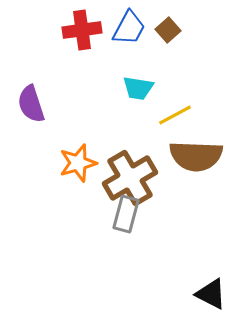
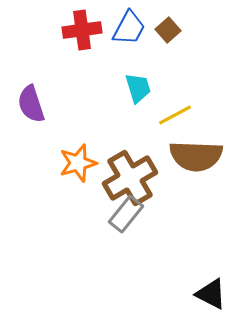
cyan trapezoid: rotated 116 degrees counterclockwise
gray rectangle: rotated 24 degrees clockwise
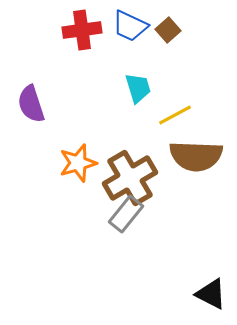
blue trapezoid: moved 1 px right, 2 px up; rotated 87 degrees clockwise
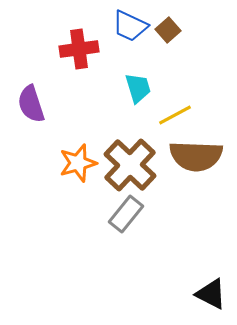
red cross: moved 3 px left, 19 px down
brown cross: moved 13 px up; rotated 16 degrees counterclockwise
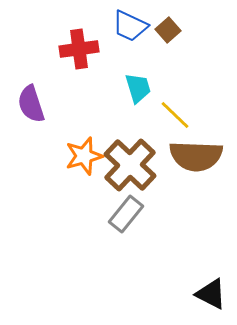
yellow line: rotated 72 degrees clockwise
orange star: moved 6 px right, 7 px up
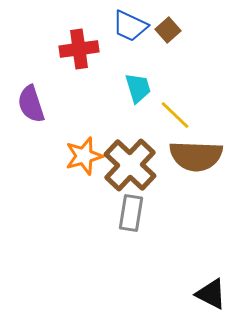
gray rectangle: moved 5 px right, 1 px up; rotated 30 degrees counterclockwise
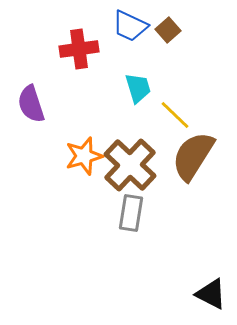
brown semicircle: moved 3 px left; rotated 120 degrees clockwise
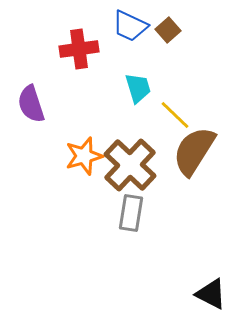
brown semicircle: moved 1 px right, 5 px up
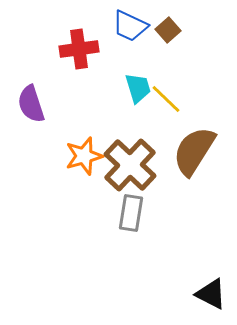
yellow line: moved 9 px left, 16 px up
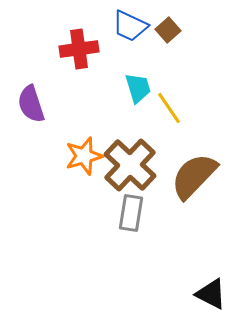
yellow line: moved 3 px right, 9 px down; rotated 12 degrees clockwise
brown semicircle: moved 25 px down; rotated 12 degrees clockwise
